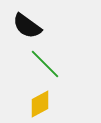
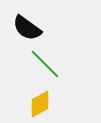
black semicircle: moved 2 px down
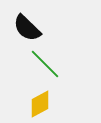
black semicircle: rotated 8 degrees clockwise
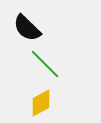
yellow diamond: moved 1 px right, 1 px up
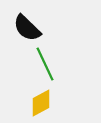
green line: rotated 20 degrees clockwise
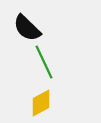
green line: moved 1 px left, 2 px up
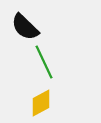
black semicircle: moved 2 px left, 1 px up
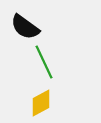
black semicircle: rotated 8 degrees counterclockwise
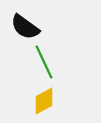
yellow diamond: moved 3 px right, 2 px up
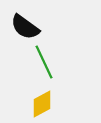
yellow diamond: moved 2 px left, 3 px down
